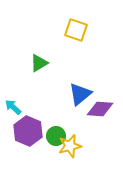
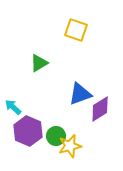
blue triangle: rotated 20 degrees clockwise
purple diamond: rotated 36 degrees counterclockwise
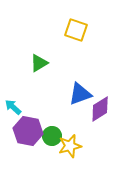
purple hexagon: rotated 12 degrees counterclockwise
green circle: moved 4 px left
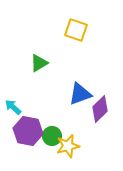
purple diamond: rotated 12 degrees counterclockwise
yellow star: moved 2 px left
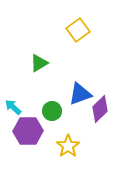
yellow square: moved 2 px right; rotated 35 degrees clockwise
purple hexagon: rotated 12 degrees counterclockwise
green circle: moved 25 px up
yellow star: rotated 20 degrees counterclockwise
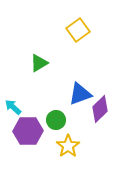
green circle: moved 4 px right, 9 px down
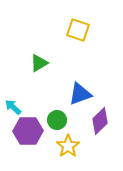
yellow square: rotated 35 degrees counterclockwise
purple diamond: moved 12 px down
green circle: moved 1 px right
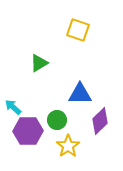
blue triangle: rotated 20 degrees clockwise
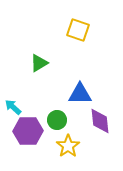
purple diamond: rotated 52 degrees counterclockwise
